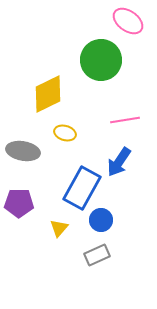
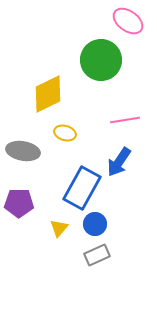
blue circle: moved 6 px left, 4 px down
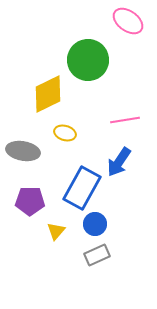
green circle: moved 13 px left
purple pentagon: moved 11 px right, 2 px up
yellow triangle: moved 3 px left, 3 px down
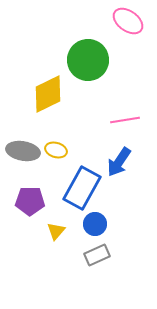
yellow ellipse: moved 9 px left, 17 px down
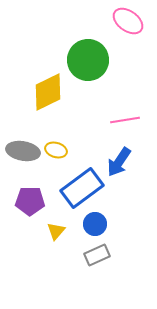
yellow diamond: moved 2 px up
blue rectangle: rotated 24 degrees clockwise
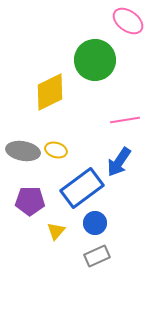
green circle: moved 7 px right
yellow diamond: moved 2 px right
blue circle: moved 1 px up
gray rectangle: moved 1 px down
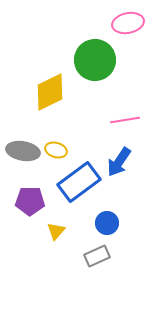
pink ellipse: moved 2 px down; rotated 48 degrees counterclockwise
blue rectangle: moved 3 px left, 6 px up
blue circle: moved 12 px right
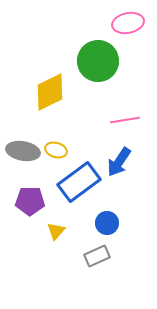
green circle: moved 3 px right, 1 px down
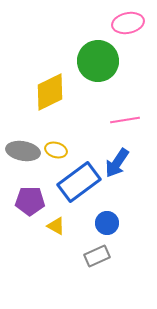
blue arrow: moved 2 px left, 1 px down
yellow triangle: moved 5 px up; rotated 42 degrees counterclockwise
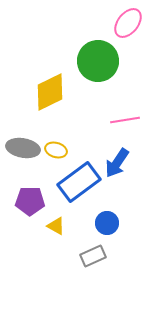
pink ellipse: rotated 40 degrees counterclockwise
gray ellipse: moved 3 px up
gray rectangle: moved 4 px left
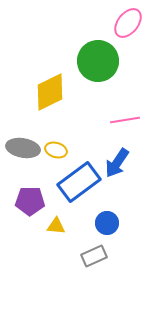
yellow triangle: rotated 24 degrees counterclockwise
gray rectangle: moved 1 px right
